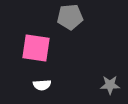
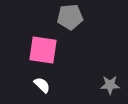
pink square: moved 7 px right, 2 px down
white semicircle: rotated 132 degrees counterclockwise
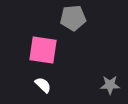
gray pentagon: moved 3 px right, 1 px down
white semicircle: moved 1 px right
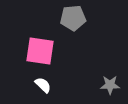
pink square: moved 3 px left, 1 px down
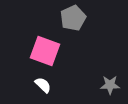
gray pentagon: rotated 20 degrees counterclockwise
pink square: moved 5 px right; rotated 12 degrees clockwise
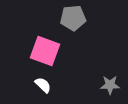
gray pentagon: rotated 20 degrees clockwise
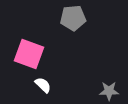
pink square: moved 16 px left, 3 px down
gray star: moved 1 px left, 6 px down
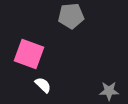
gray pentagon: moved 2 px left, 2 px up
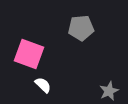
gray pentagon: moved 10 px right, 12 px down
gray star: rotated 24 degrees counterclockwise
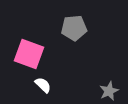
gray pentagon: moved 7 px left
